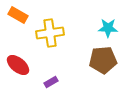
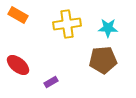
yellow cross: moved 17 px right, 9 px up
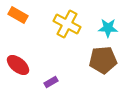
yellow cross: rotated 36 degrees clockwise
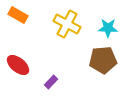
purple rectangle: rotated 16 degrees counterclockwise
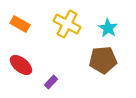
orange rectangle: moved 2 px right, 9 px down
cyan star: rotated 30 degrees clockwise
red ellipse: moved 3 px right
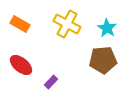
cyan star: moved 1 px left
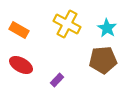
orange rectangle: moved 1 px left, 6 px down
red ellipse: rotated 10 degrees counterclockwise
purple rectangle: moved 6 px right, 2 px up
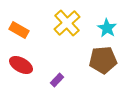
yellow cross: moved 1 px up; rotated 20 degrees clockwise
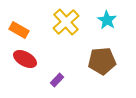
yellow cross: moved 1 px left, 1 px up
cyan star: moved 8 px up
brown pentagon: moved 1 px left, 1 px down
red ellipse: moved 4 px right, 6 px up
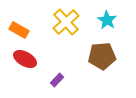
brown pentagon: moved 5 px up
